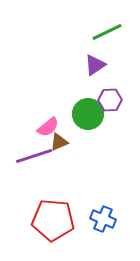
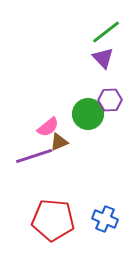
green line: moved 1 px left; rotated 12 degrees counterclockwise
purple triangle: moved 8 px right, 7 px up; rotated 40 degrees counterclockwise
blue cross: moved 2 px right
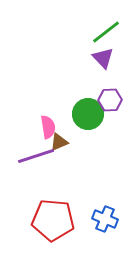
pink semicircle: rotated 60 degrees counterclockwise
purple line: moved 2 px right
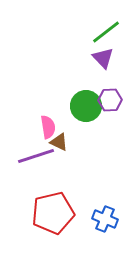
green circle: moved 2 px left, 8 px up
brown triangle: rotated 48 degrees clockwise
red pentagon: moved 7 px up; rotated 18 degrees counterclockwise
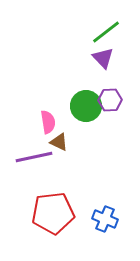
pink semicircle: moved 5 px up
purple line: moved 2 px left, 1 px down; rotated 6 degrees clockwise
red pentagon: rotated 6 degrees clockwise
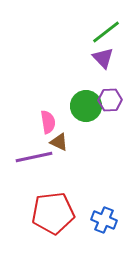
blue cross: moved 1 px left, 1 px down
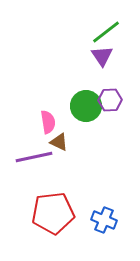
purple triangle: moved 1 px left, 2 px up; rotated 10 degrees clockwise
